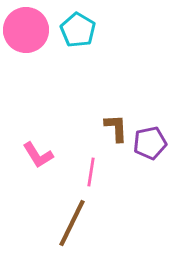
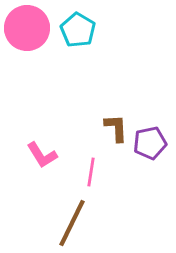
pink circle: moved 1 px right, 2 px up
pink L-shape: moved 4 px right
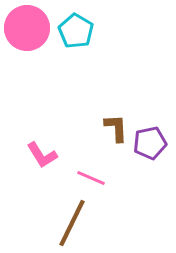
cyan pentagon: moved 2 px left, 1 px down
pink line: moved 6 px down; rotated 76 degrees counterclockwise
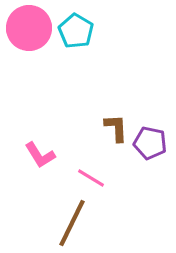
pink circle: moved 2 px right
purple pentagon: rotated 24 degrees clockwise
pink L-shape: moved 2 px left
pink line: rotated 8 degrees clockwise
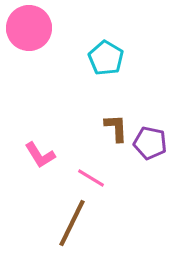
cyan pentagon: moved 30 px right, 27 px down
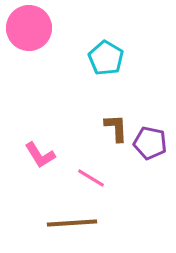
brown line: rotated 60 degrees clockwise
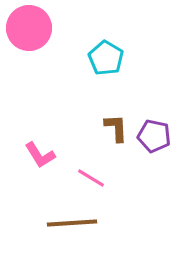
purple pentagon: moved 4 px right, 7 px up
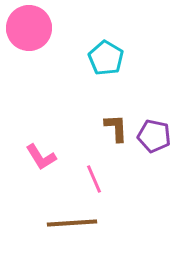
pink L-shape: moved 1 px right, 2 px down
pink line: moved 3 px right, 1 px down; rotated 36 degrees clockwise
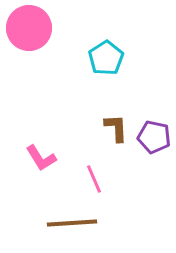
cyan pentagon: rotated 8 degrees clockwise
purple pentagon: moved 1 px down
pink L-shape: moved 1 px down
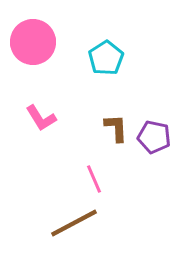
pink circle: moved 4 px right, 14 px down
pink L-shape: moved 40 px up
brown line: moved 2 px right; rotated 24 degrees counterclockwise
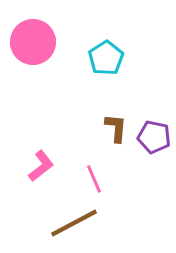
pink L-shape: moved 48 px down; rotated 96 degrees counterclockwise
brown L-shape: rotated 8 degrees clockwise
